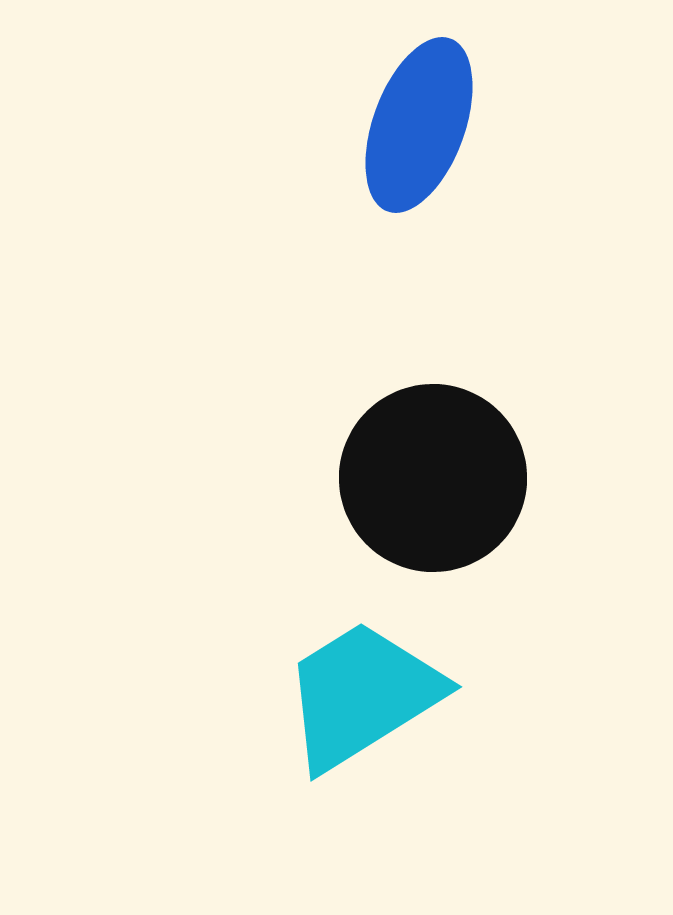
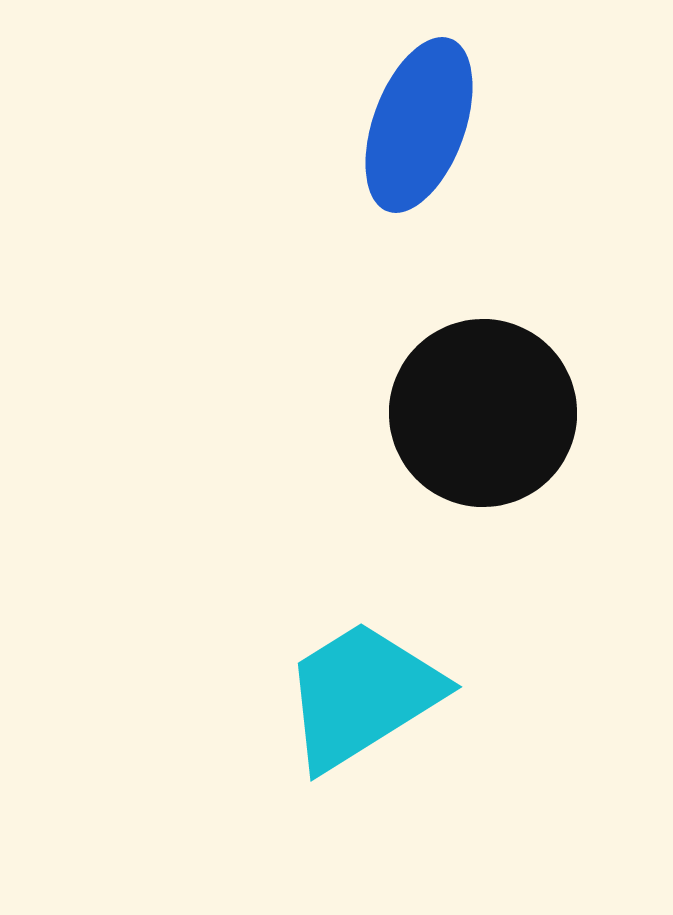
black circle: moved 50 px right, 65 px up
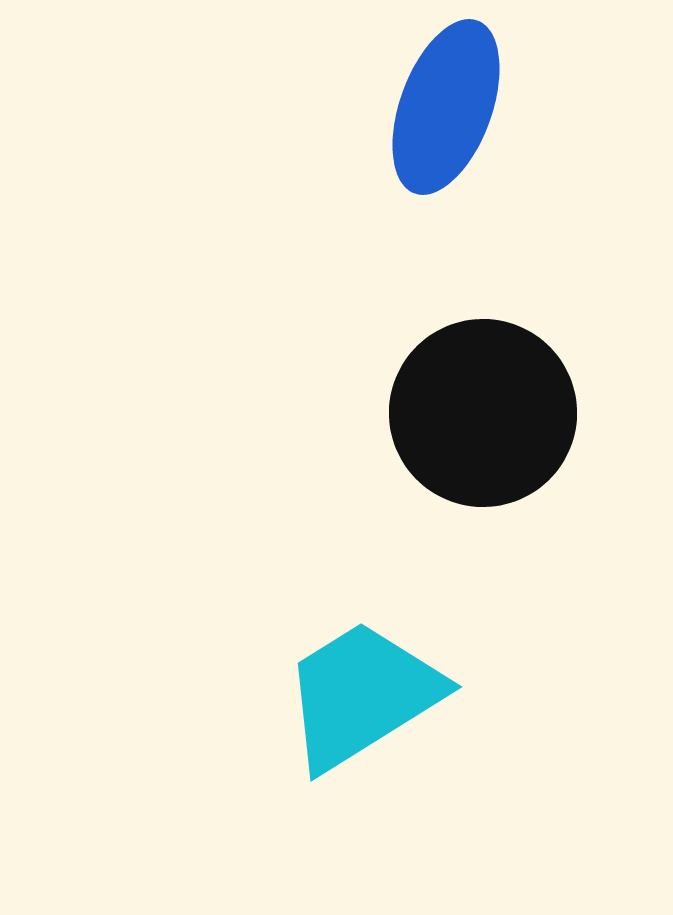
blue ellipse: moved 27 px right, 18 px up
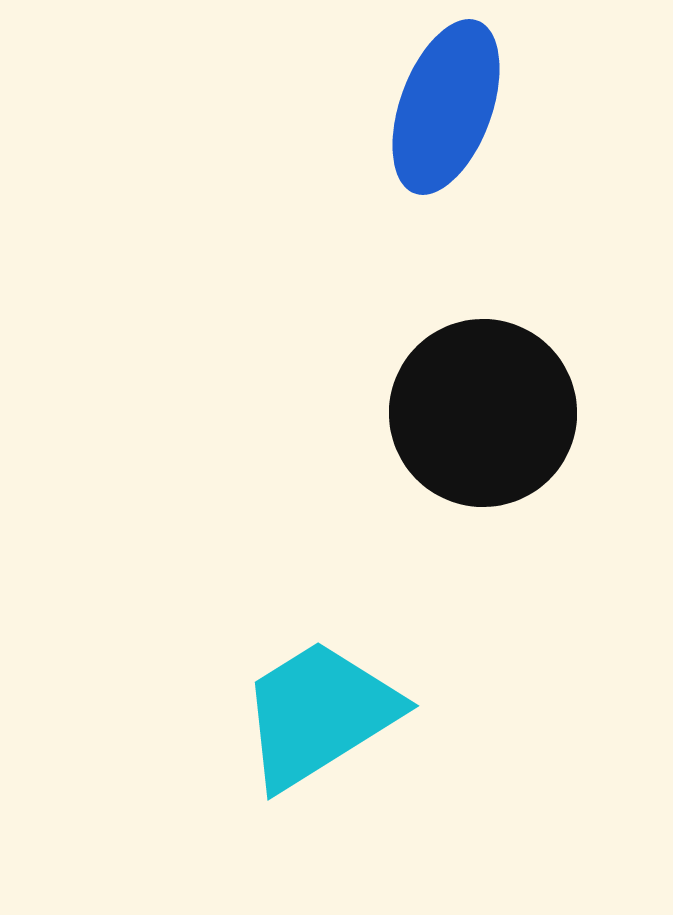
cyan trapezoid: moved 43 px left, 19 px down
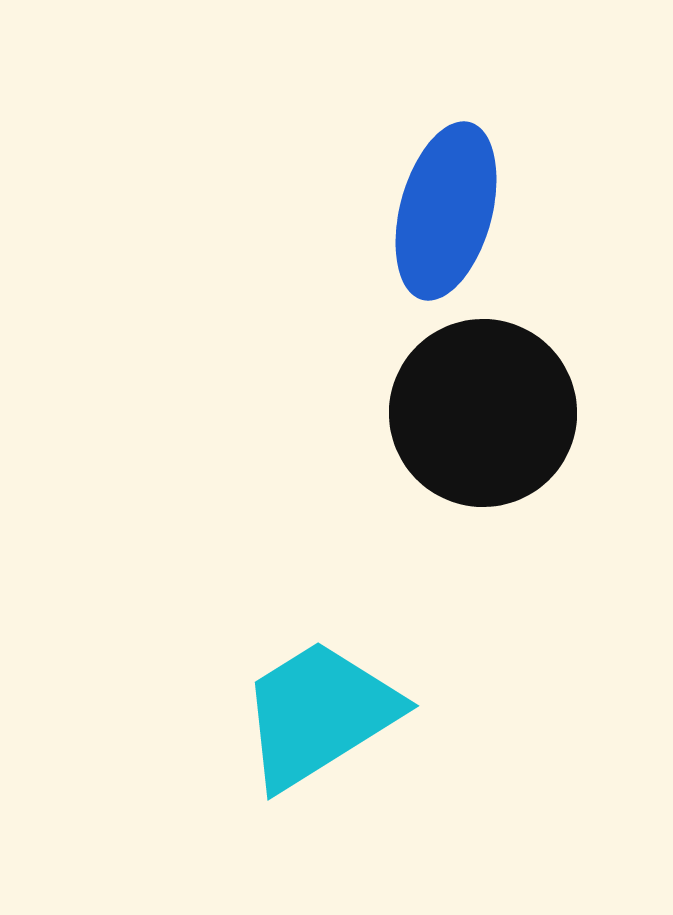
blue ellipse: moved 104 px down; rotated 5 degrees counterclockwise
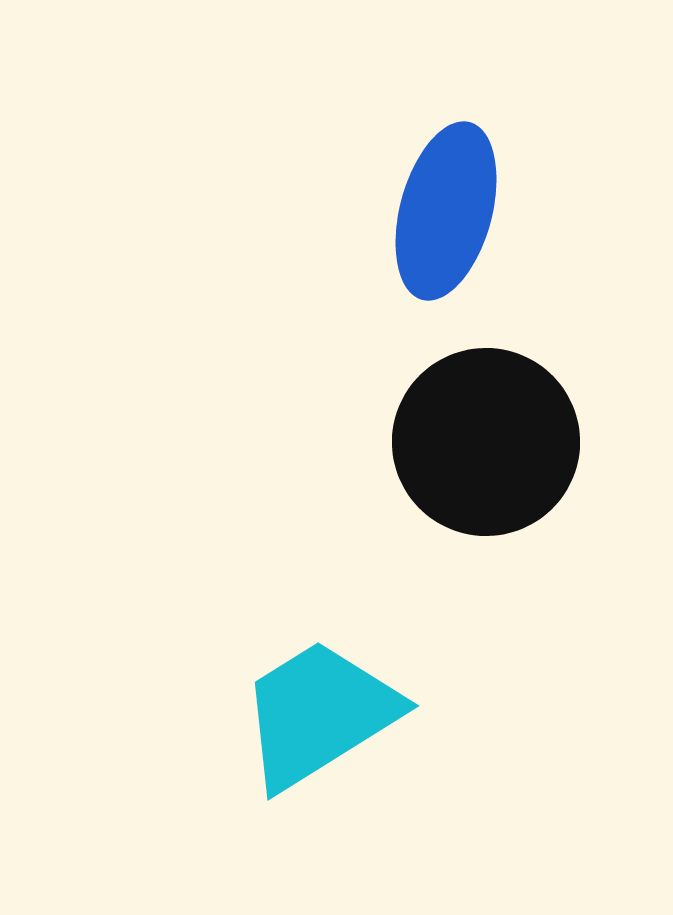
black circle: moved 3 px right, 29 px down
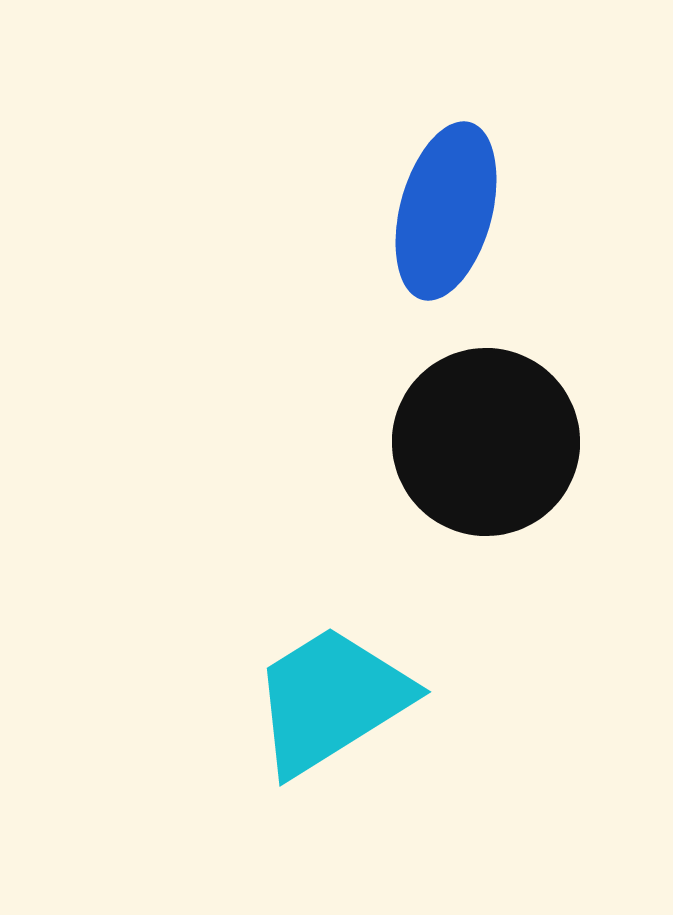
cyan trapezoid: moved 12 px right, 14 px up
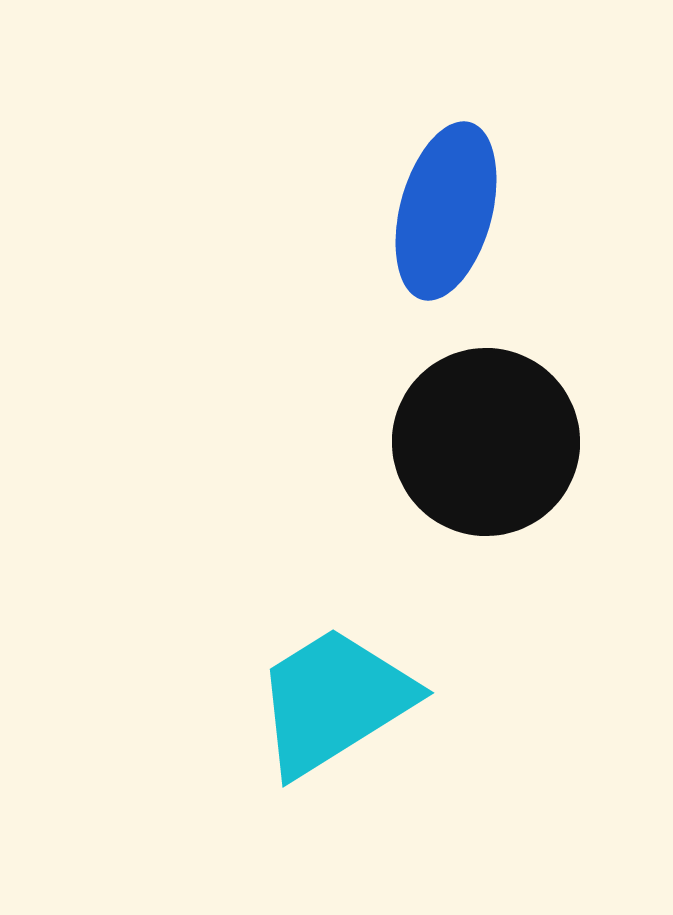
cyan trapezoid: moved 3 px right, 1 px down
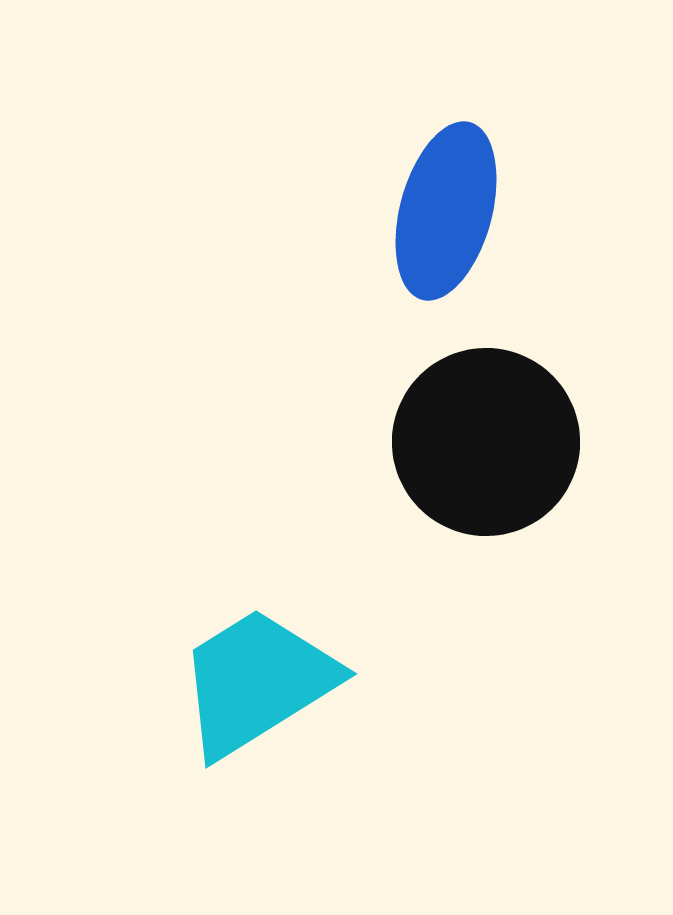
cyan trapezoid: moved 77 px left, 19 px up
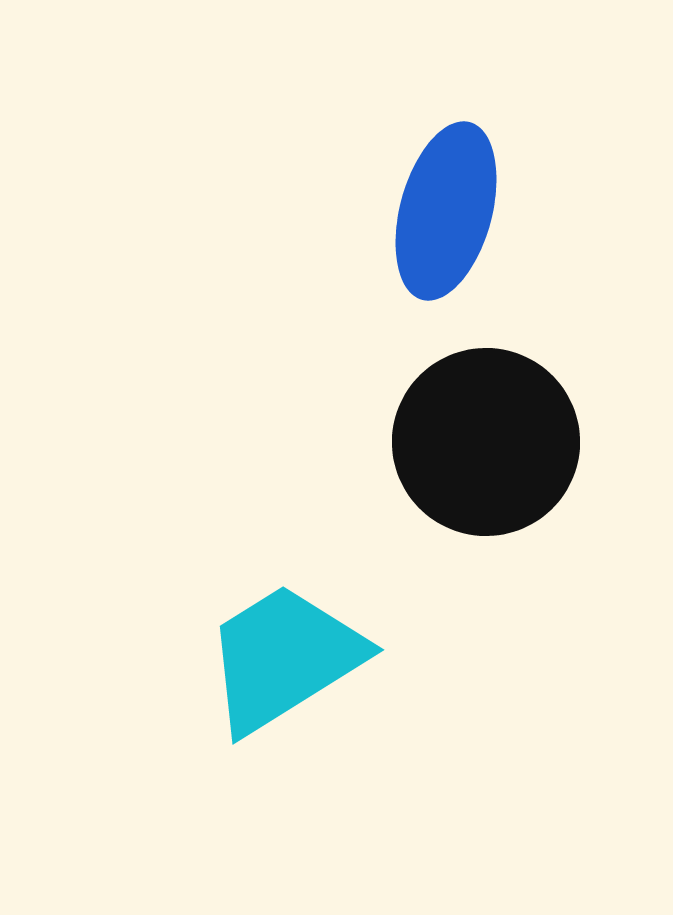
cyan trapezoid: moved 27 px right, 24 px up
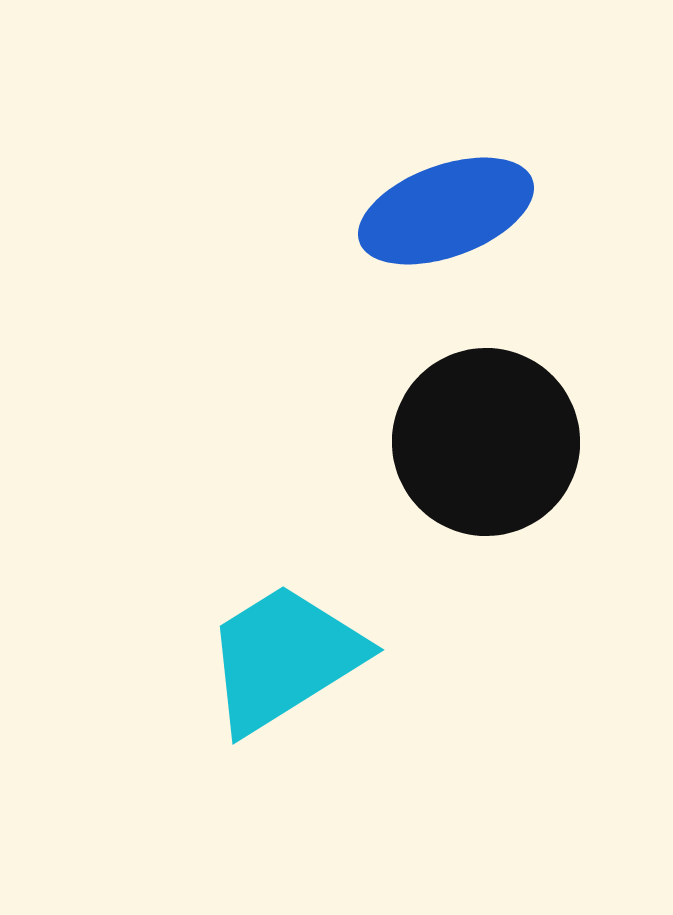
blue ellipse: rotated 55 degrees clockwise
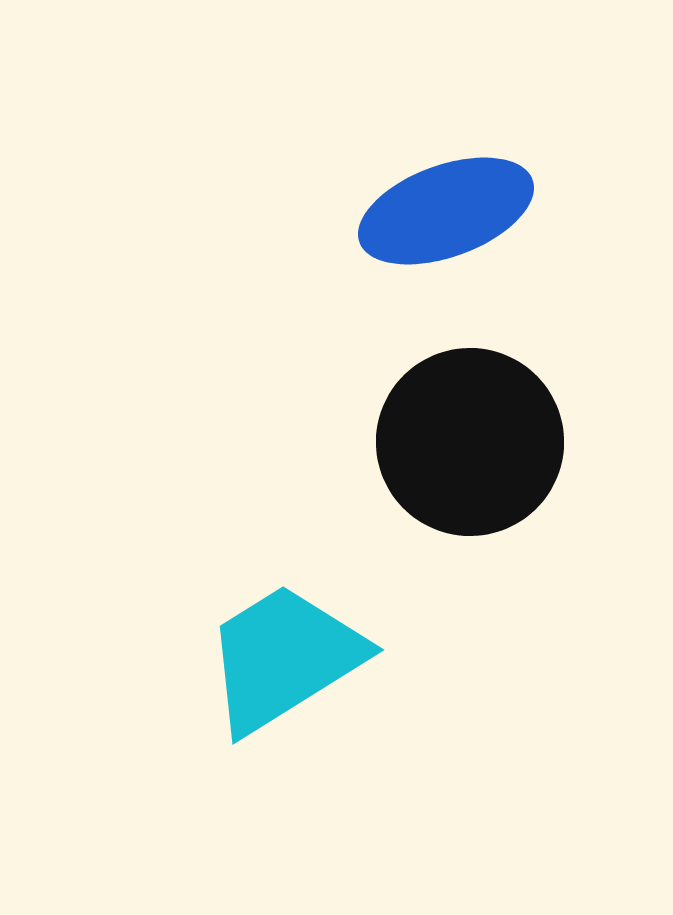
black circle: moved 16 px left
